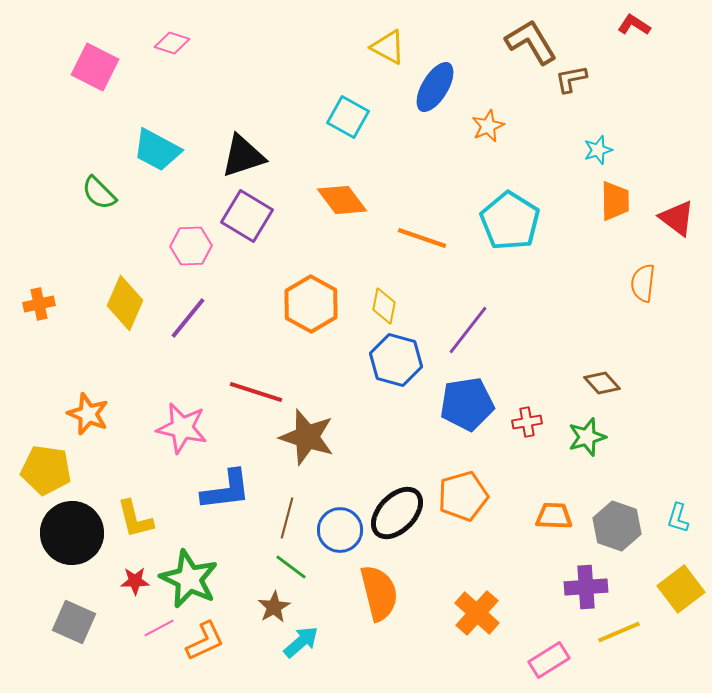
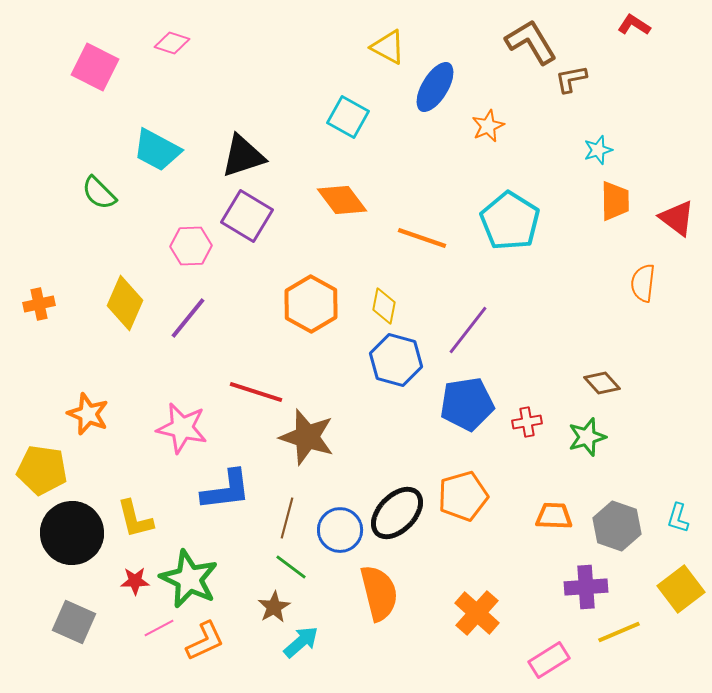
yellow pentagon at (46, 470): moved 4 px left
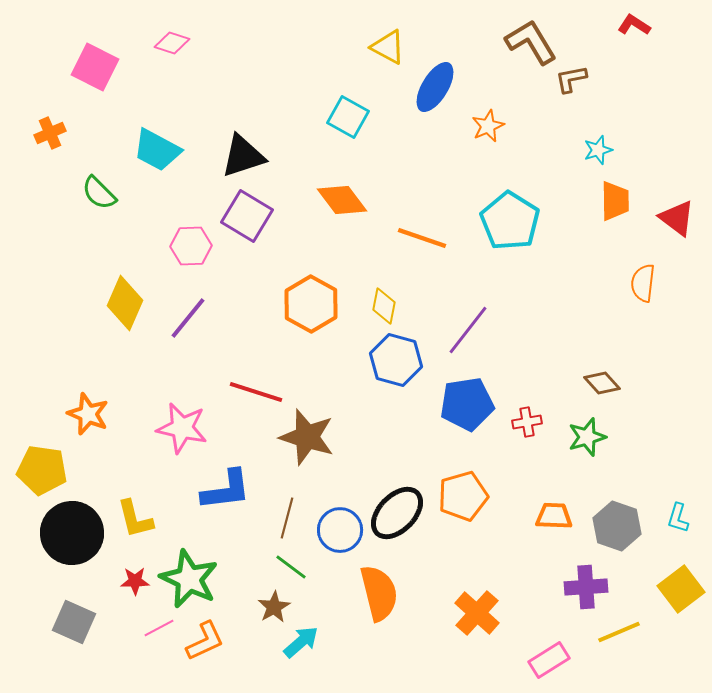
orange cross at (39, 304): moved 11 px right, 171 px up; rotated 12 degrees counterclockwise
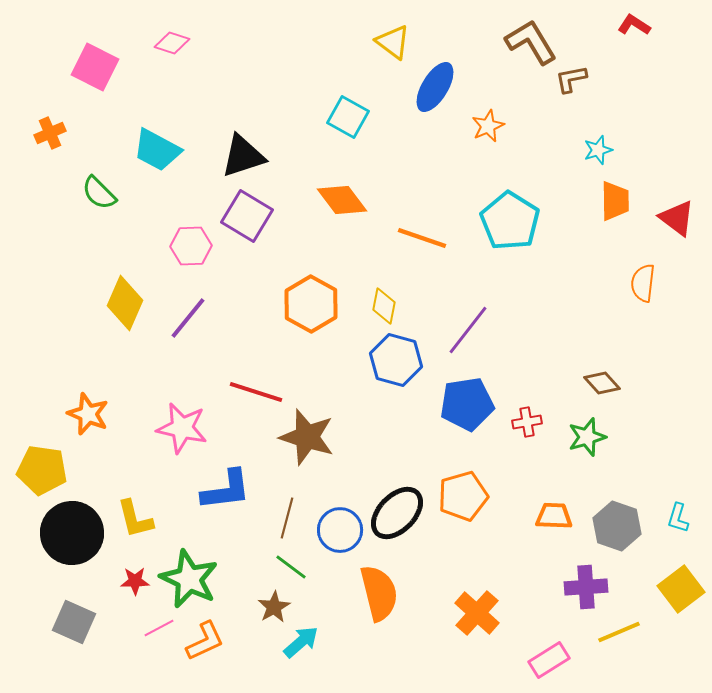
yellow triangle at (388, 47): moved 5 px right, 5 px up; rotated 9 degrees clockwise
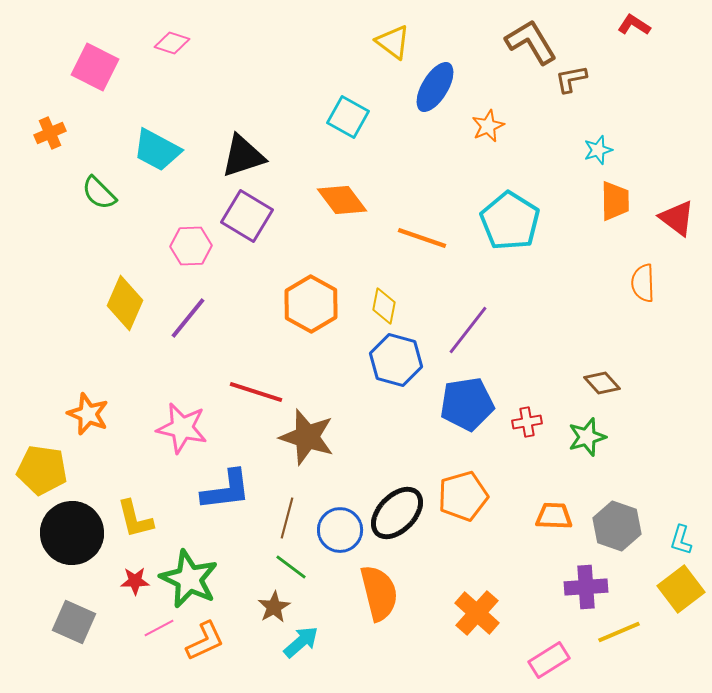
orange semicircle at (643, 283): rotated 9 degrees counterclockwise
cyan L-shape at (678, 518): moved 3 px right, 22 px down
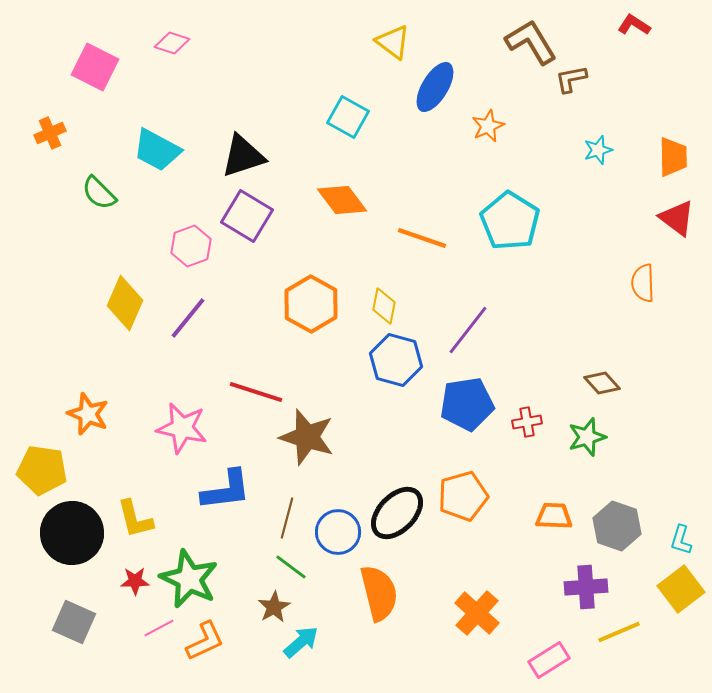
orange trapezoid at (615, 201): moved 58 px right, 44 px up
pink hexagon at (191, 246): rotated 18 degrees counterclockwise
blue circle at (340, 530): moved 2 px left, 2 px down
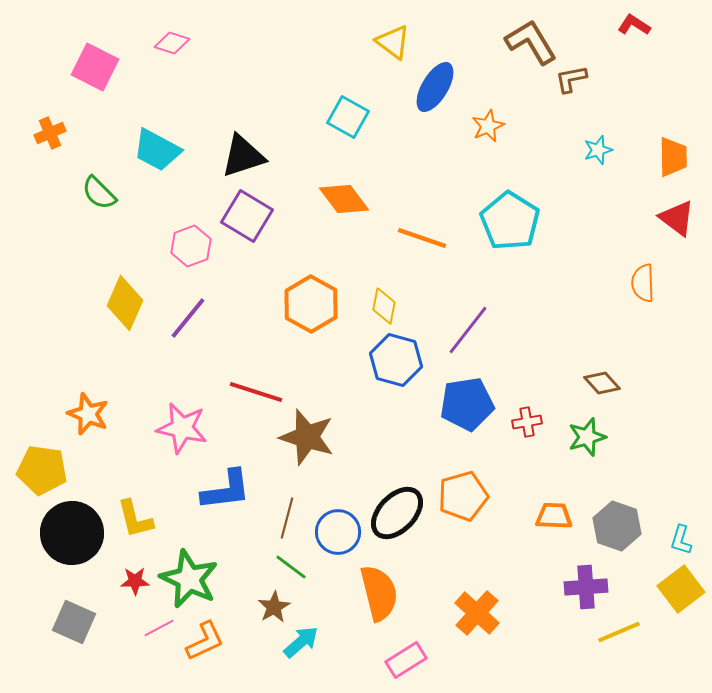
orange diamond at (342, 200): moved 2 px right, 1 px up
pink rectangle at (549, 660): moved 143 px left
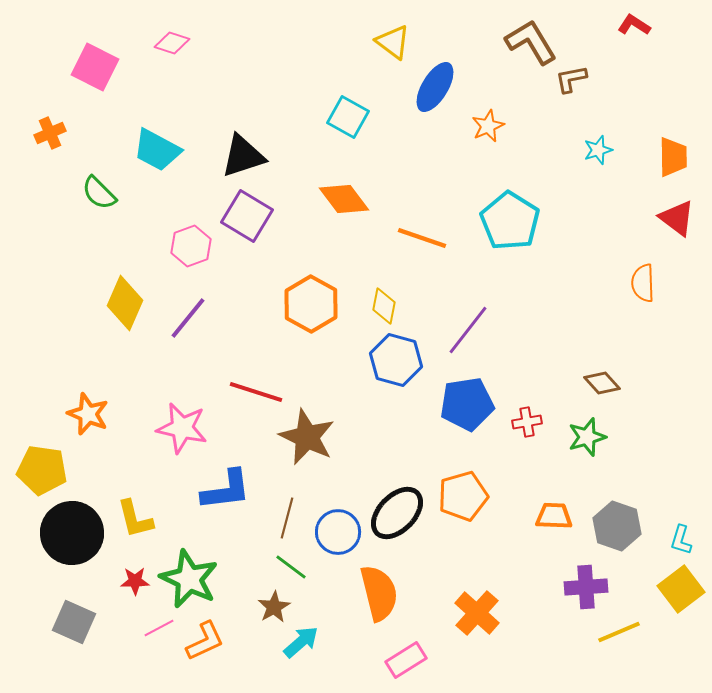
brown star at (307, 437): rotated 8 degrees clockwise
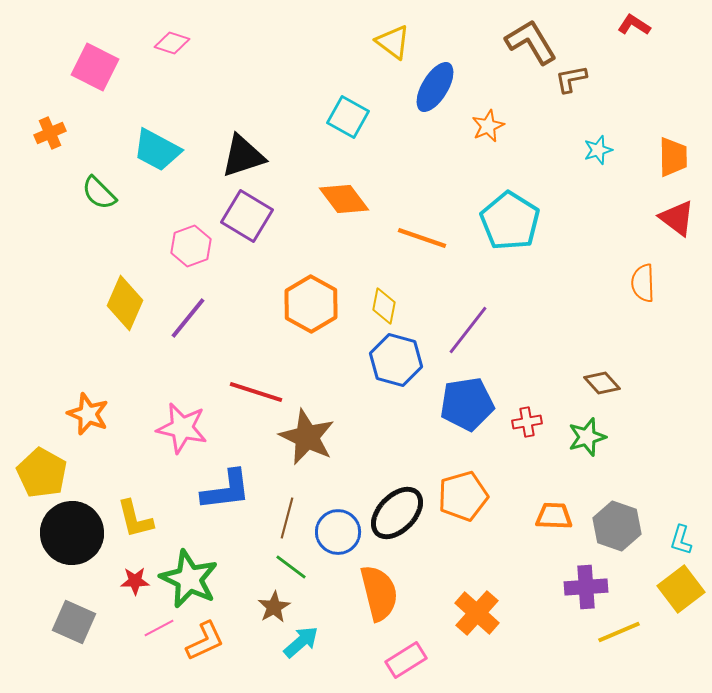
yellow pentagon at (42, 470): moved 3 px down; rotated 21 degrees clockwise
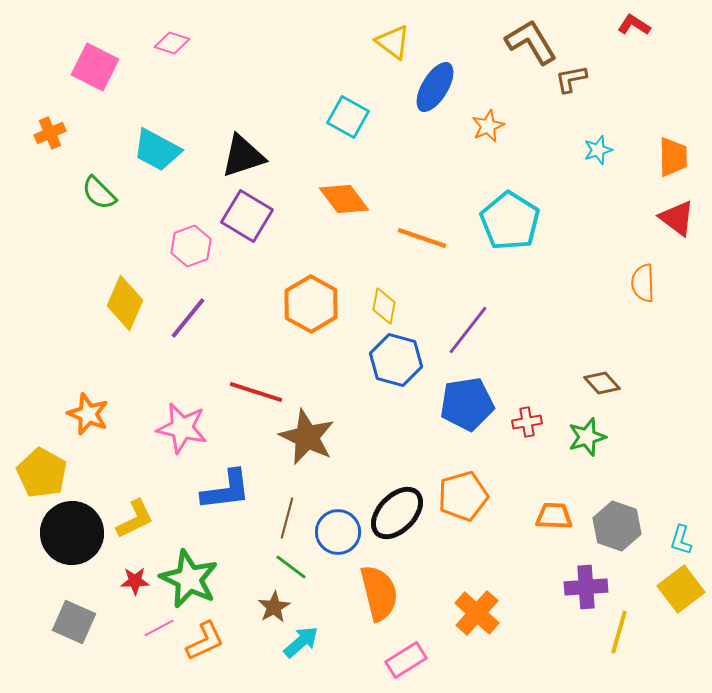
yellow L-shape at (135, 519): rotated 102 degrees counterclockwise
yellow line at (619, 632): rotated 51 degrees counterclockwise
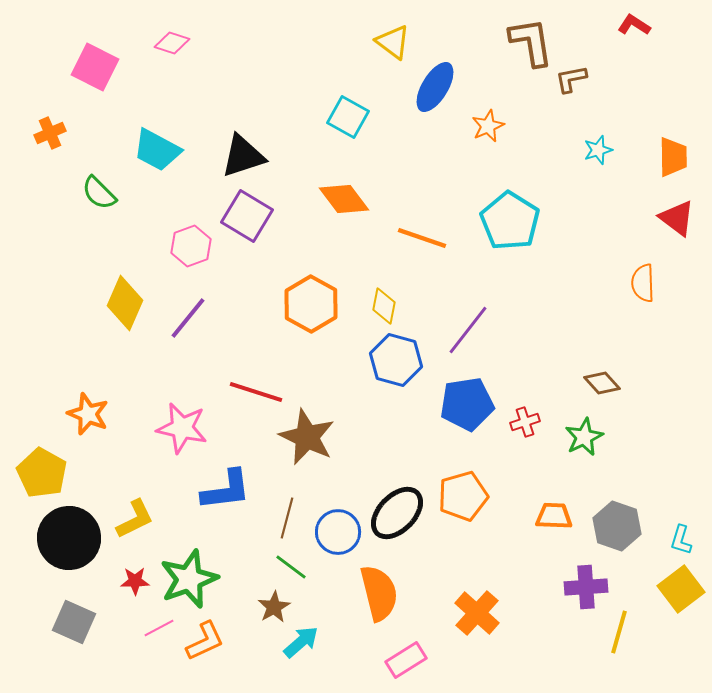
brown L-shape at (531, 42): rotated 22 degrees clockwise
red cross at (527, 422): moved 2 px left; rotated 8 degrees counterclockwise
green star at (587, 437): moved 3 px left; rotated 9 degrees counterclockwise
black circle at (72, 533): moved 3 px left, 5 px down
green star at (189, 579): rotated 26 degrees clockwise
